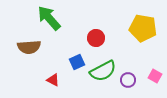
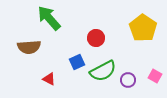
yellow pentagon: rotated 24 degrees clockwise
red triangle: moved 4 px left, 1 px up
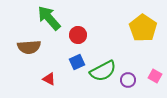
red circle: moved 18 px left, 3 px up
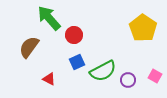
red circle: moved 4 px left
brown semicircle: rotated 130 degrees clockwise
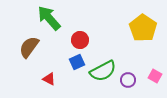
red circle: moved 6 px right, 5 px down
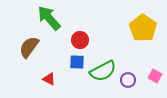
blue square: rotated 28 degrees clockwise
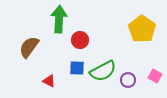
green arrow: moved 10 px right, 1 px down; rotated 44 degrees clockwise
yellow pentagon: moved 1 px left, 1 px down
blue square: moved 6 px down
red triangle: moved 2 px down
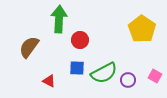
green semicircle: moved 1 px right, 2 px down
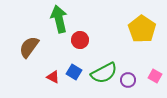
green arrow: rotated 16 degrees counterclockwise
blue square: moved 3 px left, 4 px down; rotated 28 degrees clockwise
red triangle: moved 4 px right, 4 px up
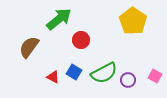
green arrow: rotated 64 degrees clockwise
yellow pentagon: moved 9 px left, 8 px up
red circle: moved 1 px right
